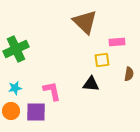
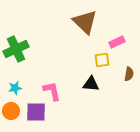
pink rectangle: rotated 21 degrees counterclockwise
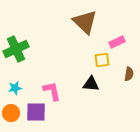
orange circle: moved 2 px down
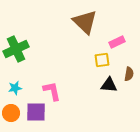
black triangle: moved 18 px right, 1 px down
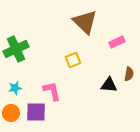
yellow square: moved 29 px left; rotated 14 degrees counterclockwise
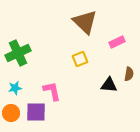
green cross: moved 2 px right, 4 px down
yellow square: moved 7 px right, 1 px up
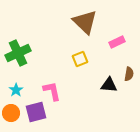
cyan star: moved 1 px right, 2 px down; rotated 24 degrees counterclockwise
purple square: rotated 15 degrees counterclockwise
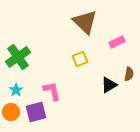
green cross: moved 4 px down; rotated 10 degrees counterclockwise
black triangle: rotated 36 degrees counterclockwise
orange circle: moved 1 px up
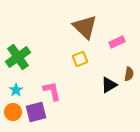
brown triangle: moved 5 px down
orange circle: moved 2 px right
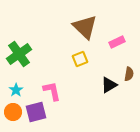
green cross: moved 1 px right, 3 px up
